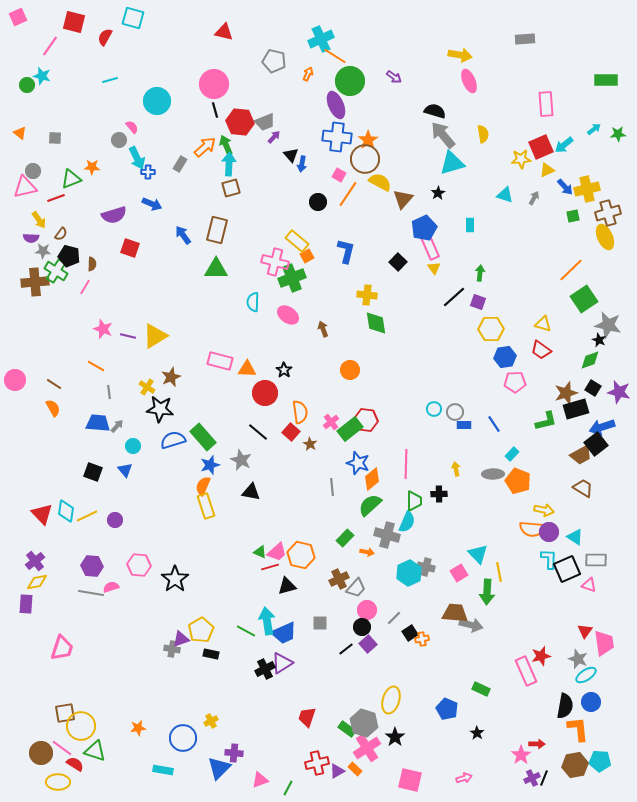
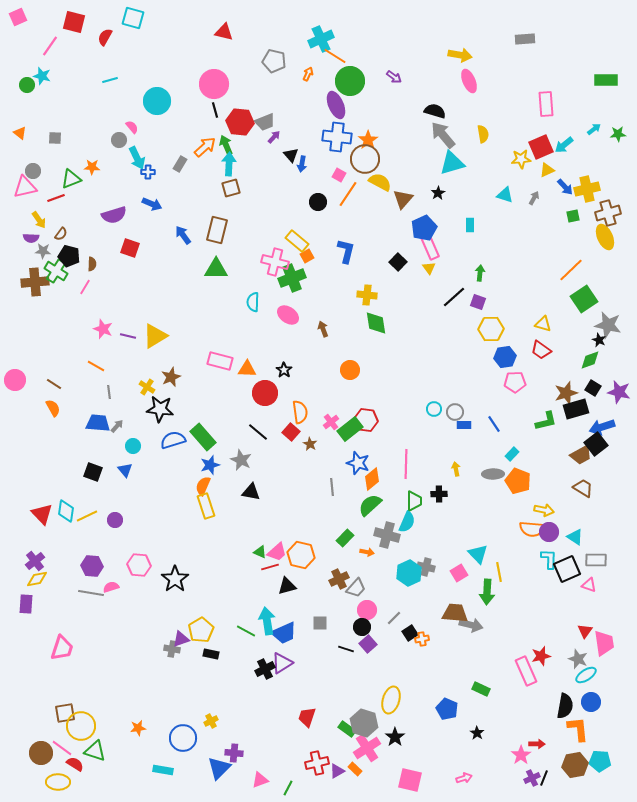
yellow triangle at (434, 268): moved 5 px left
yellow diamond at (37, 582): moved 3 px up
black line at (346, 649): rotated 56 degrees clockwise
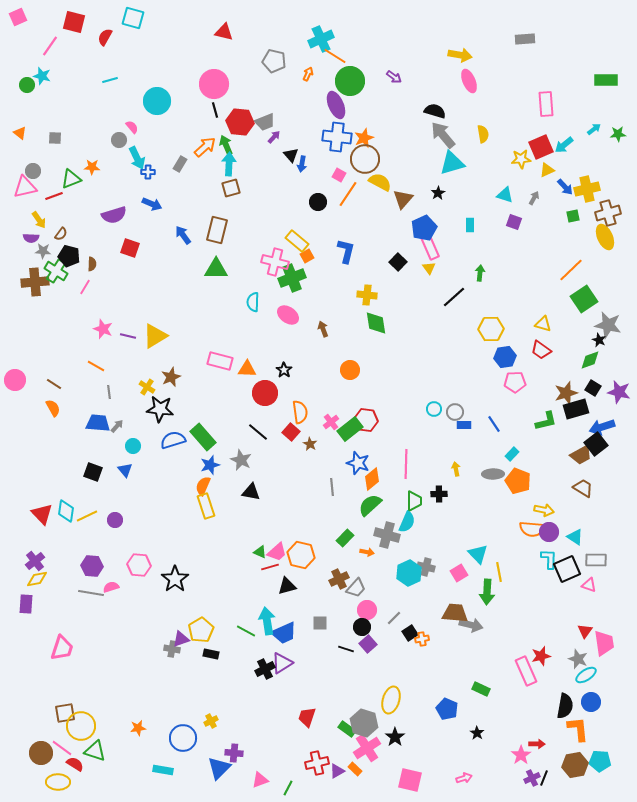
orange star at (368, 140): moved 4 px left, 2 px up; rotated 12 degrees clockwise
red line at (56, 198): moved 2 px left, 2 px up
purple square at (478, 302): moved 36 px right, 80 px up
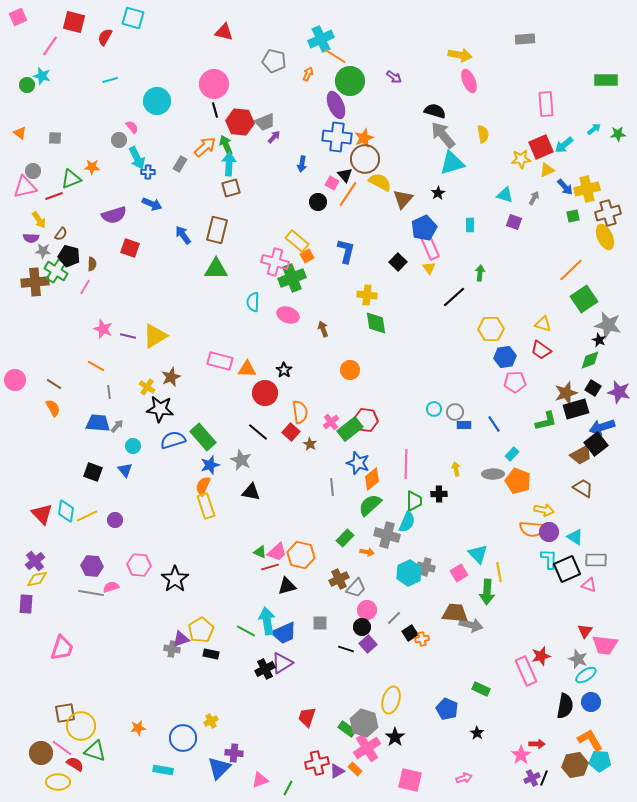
black triangle at (291, 155): moved 54 px right, 20 px down
pink square at (339, 175): moved 7 px left, 8 px down
pink ellipse at (288, 315): rotated 15 degrees counterclockwise
pink trapezoid at (604, 643): moved 1 px right, 2 px down; rotated 104 degrees clockwise
orange L-shape at (578, 729): moved 12 px right, 11 px down; rotated 24 degrees counterclockwise
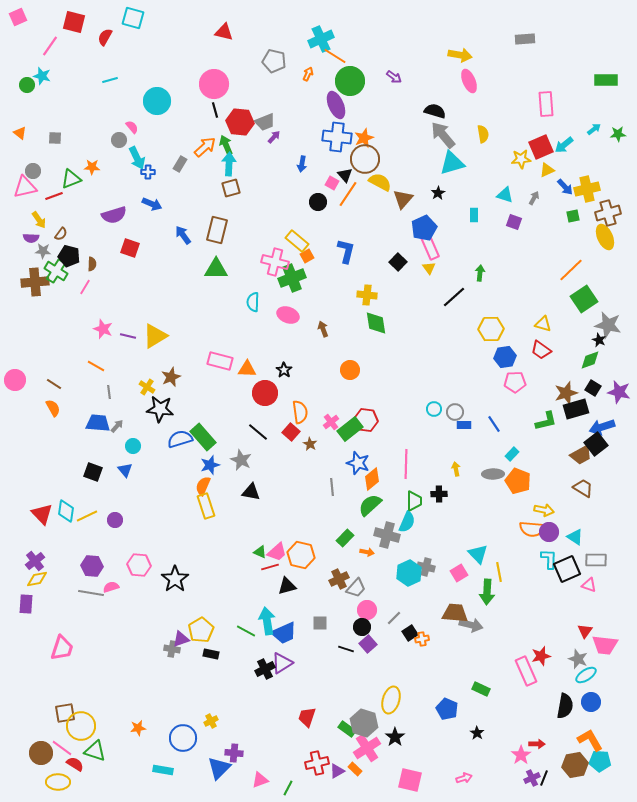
cyan rectangle at (470, 225): moved 4 px right, 10 px up
blue semicircle at (173, 440): moved 7 px right, 1 px up
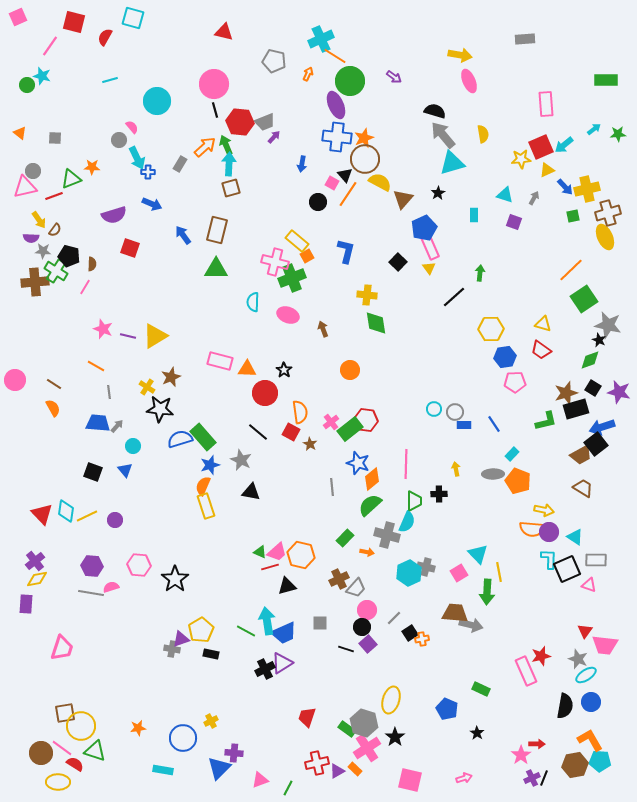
brown semicircle at (61, 234): moved 6 px left, 4 px up
red square at (291, 432): rotated 12 degrees counterclockwise
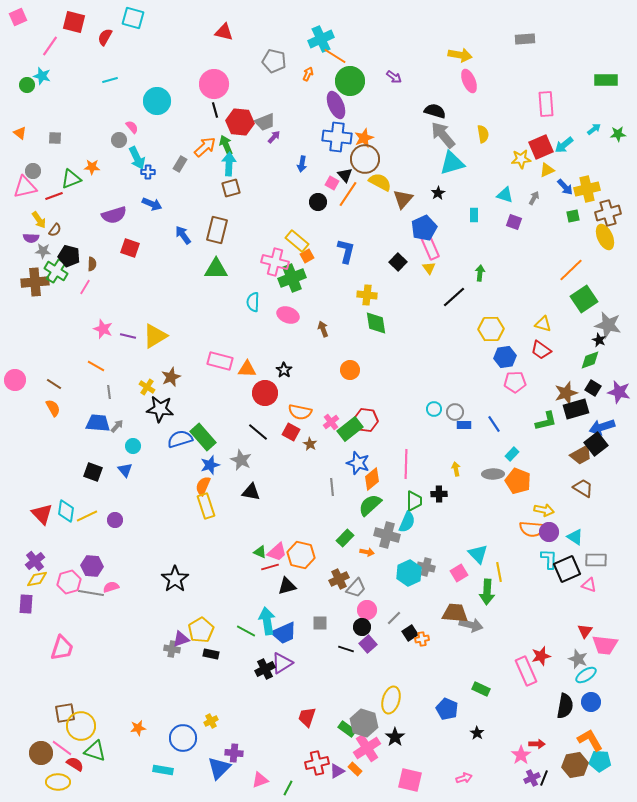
orange semicircle at (300, 412): rotated 110 degrees clockwise
pink hexagon at (139, 565): moved 70 px left, 17 px down; rotated 20 degrees counterclockwise
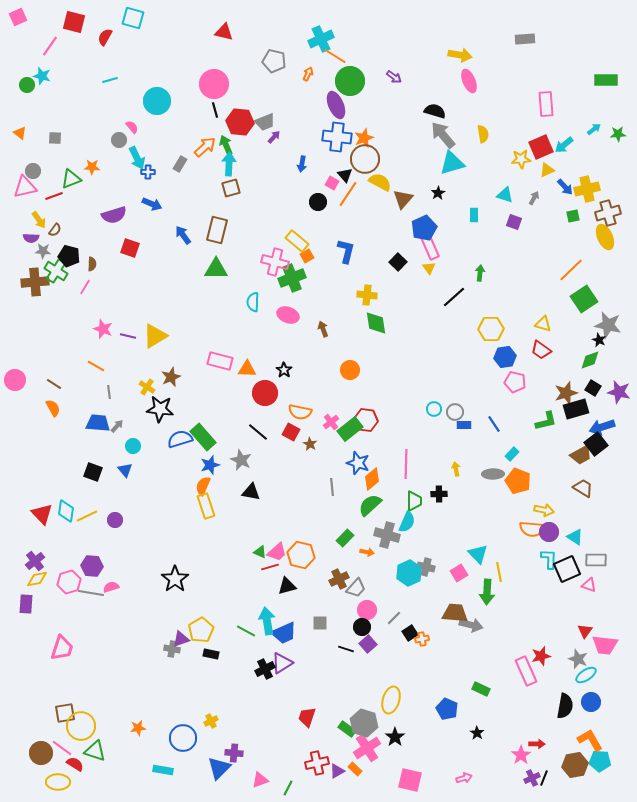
pink pentagon at (515, 382): rotated 15 degrees clockwise
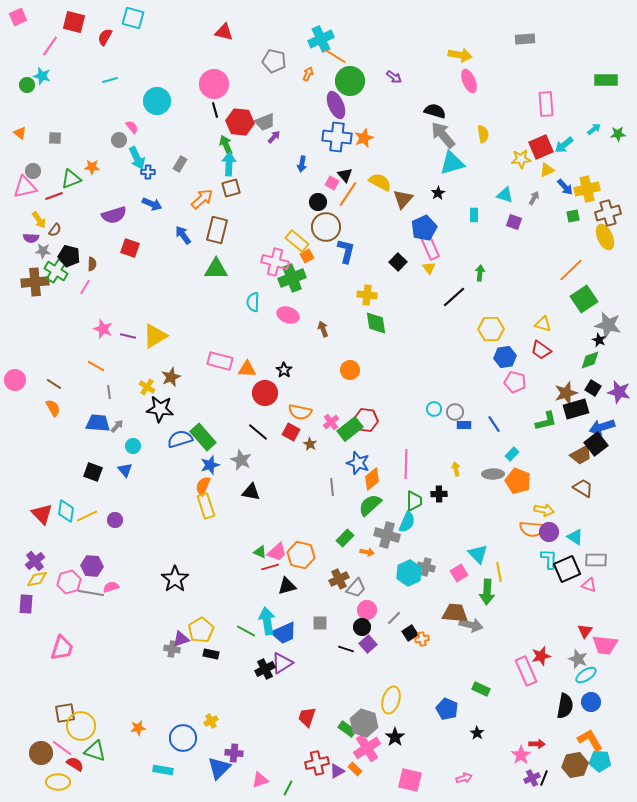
orange arrow at (205, 147): moved 3 px left, 52 px down
brown circle at (365, 159): moved 39 px left, 68 px down
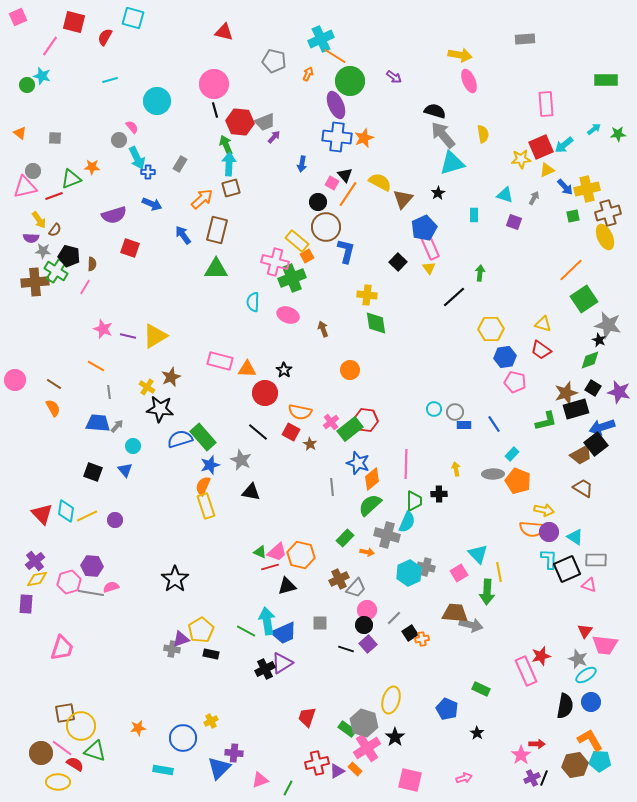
black circle at (362, 627): moved 2 px right, 2 px up
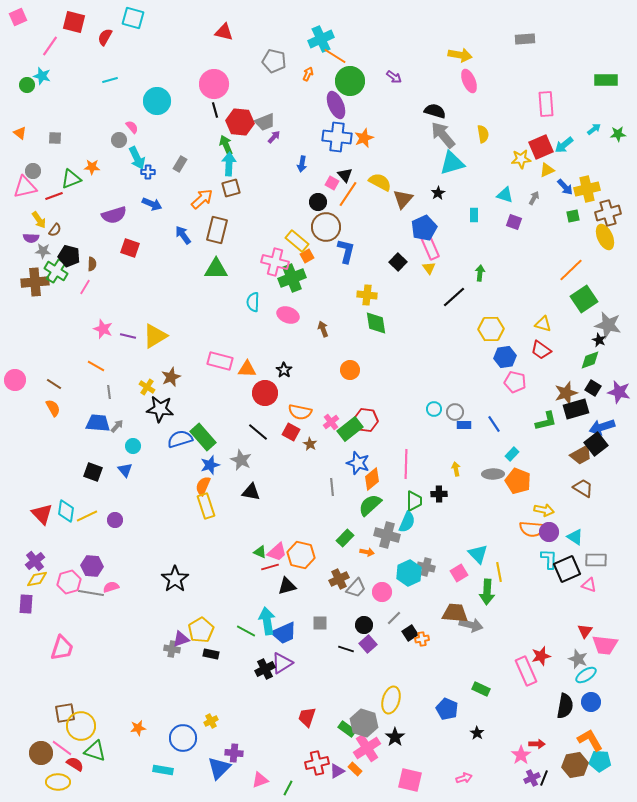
pink circle at (367, 610): moved 15 px right, 18 px up
